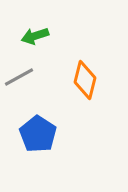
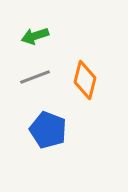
gray line: moved 16 px right; rotated 8 degrees clockwise
blue pentagon: moved 10 px right, 4 px up; rotated 12 degrees counterclockwise
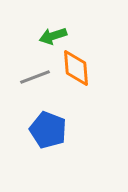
green arrow: moved 18 px right
orange diamond: moved 9 px left, 12 px up; rotated 18 degrees counterclockwise
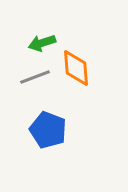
green arrow: moved 11 px left, 7 px down
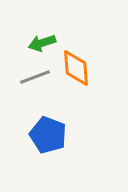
blue pentagon: moved 5 px down
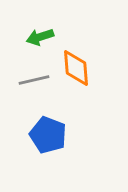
green arrow: moved 2 px left, 6 px up
gray line: moved 1 px left, 3 px down; rotated 8 degrees clockwise
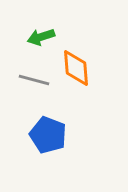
green arrow: moved 1 px right
gray line: rotated 28 degrees clockwise
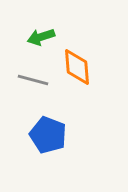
orange diamond: moved 1 px right, 1 px up
gray line: moved 1 px left
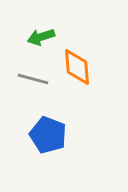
gray line: moved 1 px up
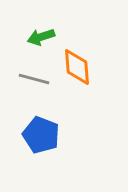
gray line: moved 1 px right
blue pentagon: moved 7 px left
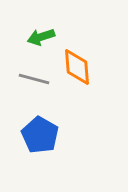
blue pentagon: moved 1 px left; rotated 9 degrees clockwise
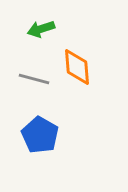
green arrow: moved 8 px up
